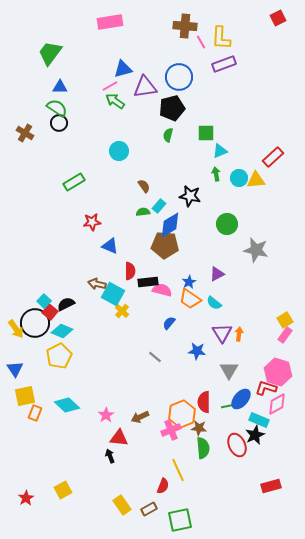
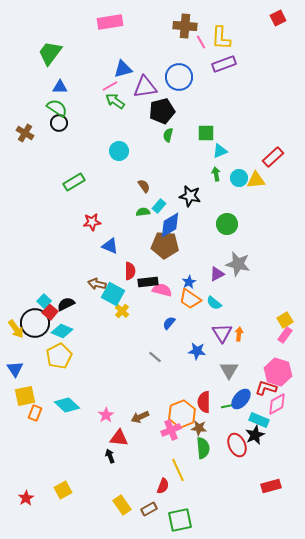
black pentagon at (172, 108): moved 10 px left, 3 px down
gray star at (256, 250): moved 18 px left, 14 px down
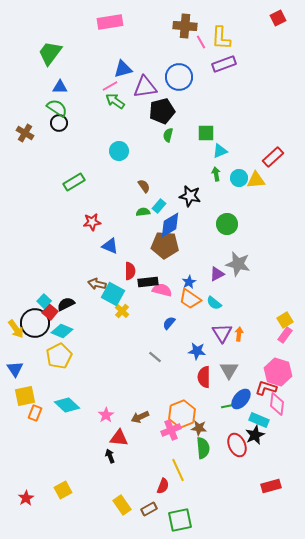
red semicircle at (204, 402): moved 25 px up
pink diamond at (277, 404): rotated 55 degrees counterclockwise
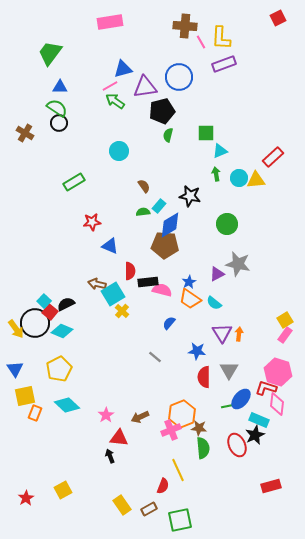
cyan square at (113, 294): rotated 30 degrees clockwise
yellow pentagon at (59, 356): moved 13 px down
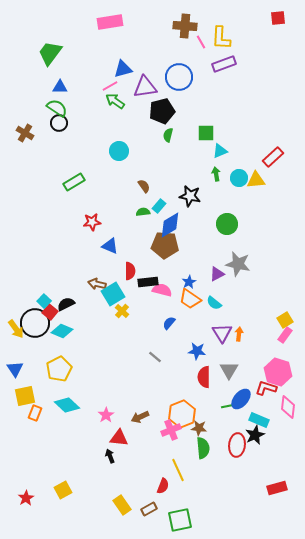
red square at (278, 18): rotated 21 degrees clockwise
pink diamond at (277, 404): moved 11 px right, 3 px down
red ellipse at (237, 445): rotated 30 degrees clockwise
red rectangle at (271, 486): moved 6 px right, 2 px down
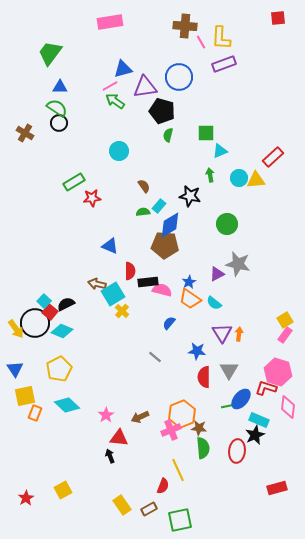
black pentagon at (162, 111): rotated 30 degrees clockwise
green arrow at (216, 174): moved 6 px left, 1 px down
red star at (92, 222): moved 24 px up
red ellipse at (237, 445): moved 6 px down
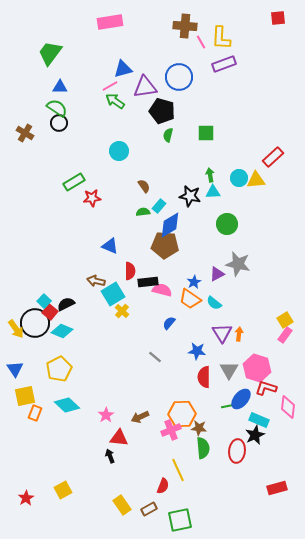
cyan triangle at (220, 151): moved 7 px left, 41 px down; rotated 21 degrees clockwise
blue star at (189, 282): moved 5 px right
brown arrow at (97, 284): moved 1 px left, 3 px up
pink hexagon at (278, 372): moved 21 px left, 4 px up
orange hexagon at (182, 414): rotated 20 degrees clockwise
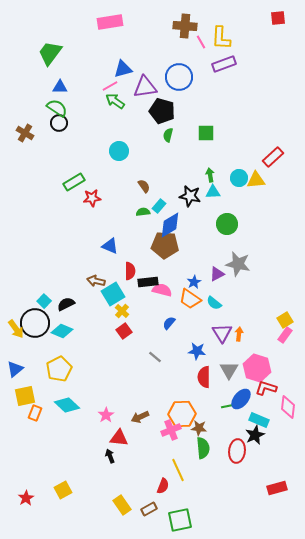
red square at (50, 312): moved 74 px right, 19 px down; rotated 14 degrees clockwise
blue triangle at (15, 369): rotated 24 degrees clockwise
